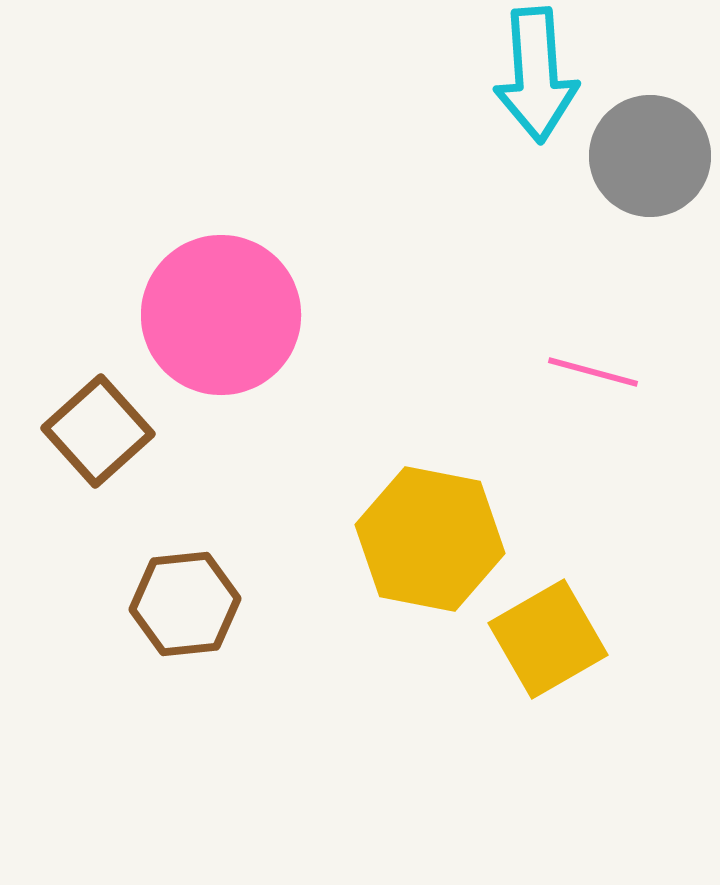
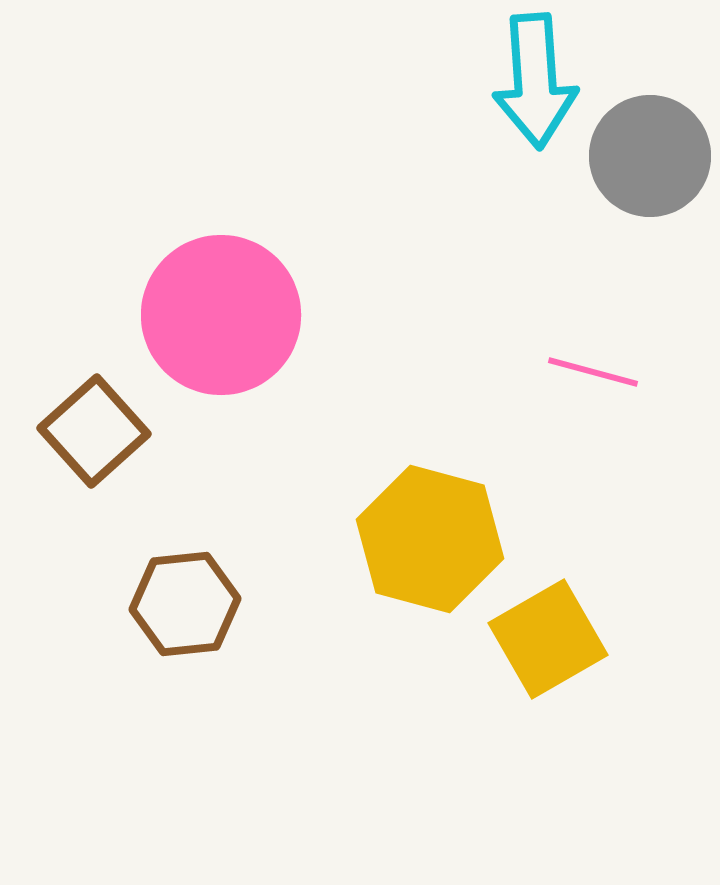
cyan arrow: moved 1 px left, 6 px down
brown square: moved 4 px left
yellow hexagon: rotated 4 degrees clockwise
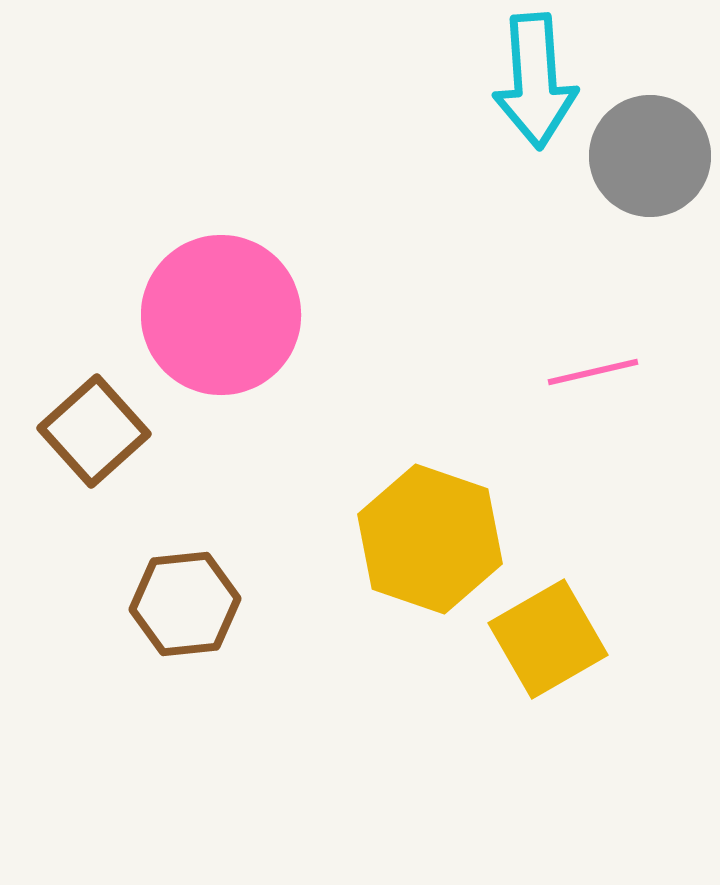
pink line: rotated 28 degrees counterclockwise
yellow hexagon: rotated 4 degrees clockwise
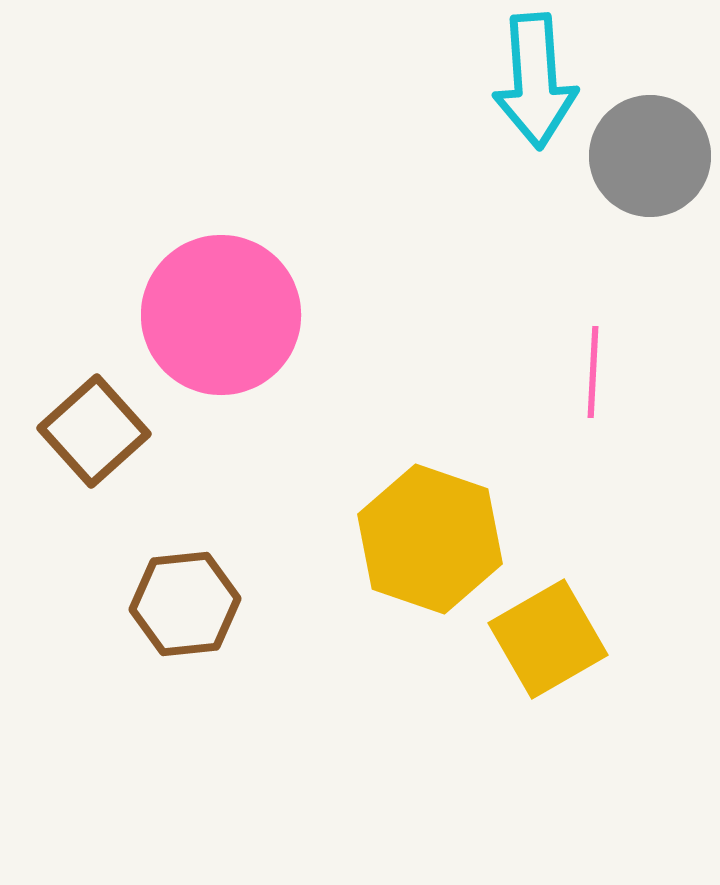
pink line: rotated 74 degrees counterclockwise
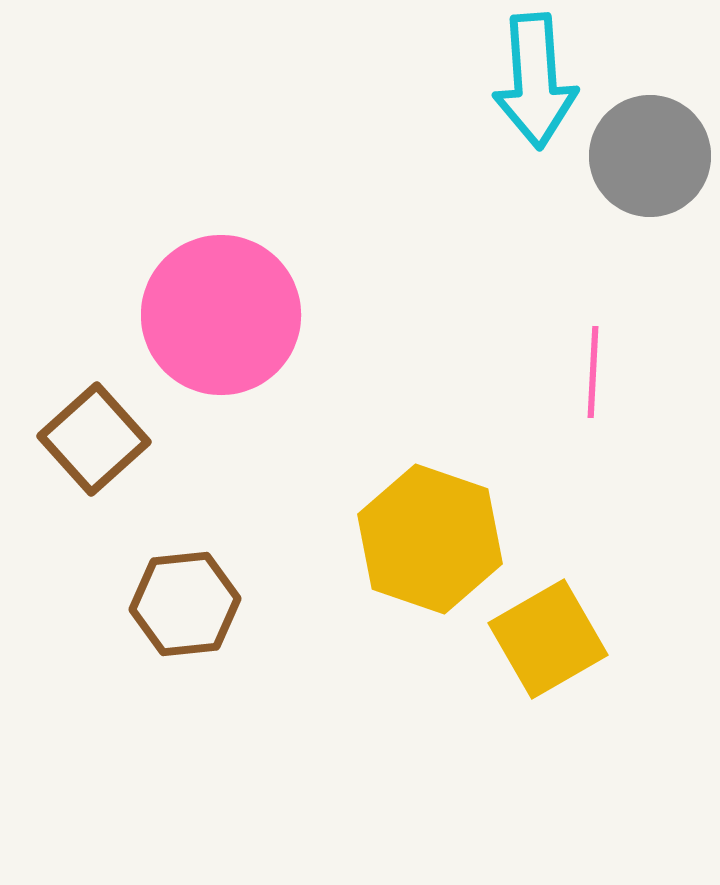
brown square: moved 8 px down
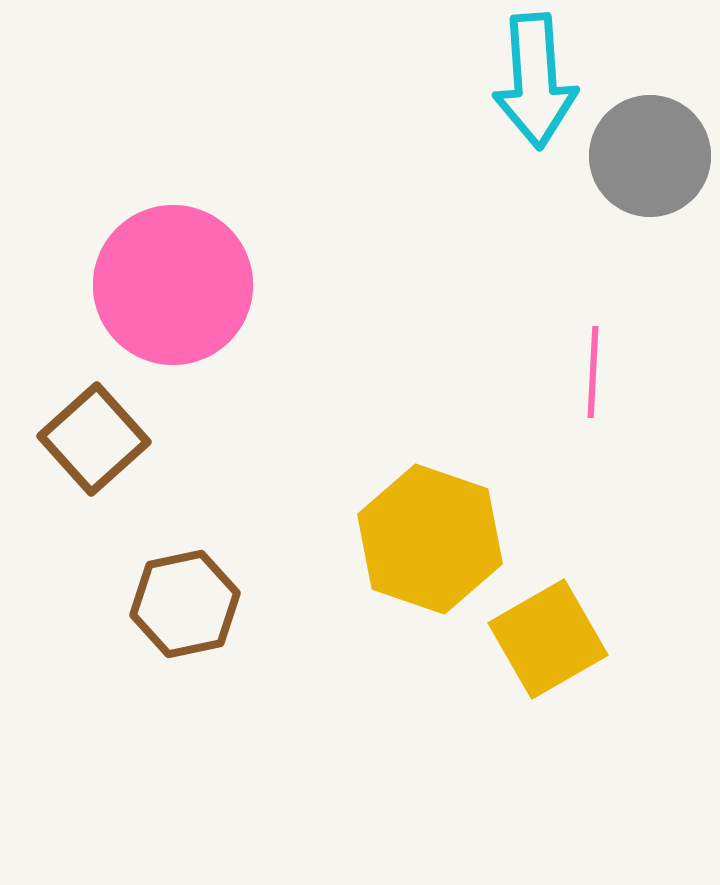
pink circle: moved 48 px left, 30 px up
brown hexagon: rotated 6 degrees counterclockwise
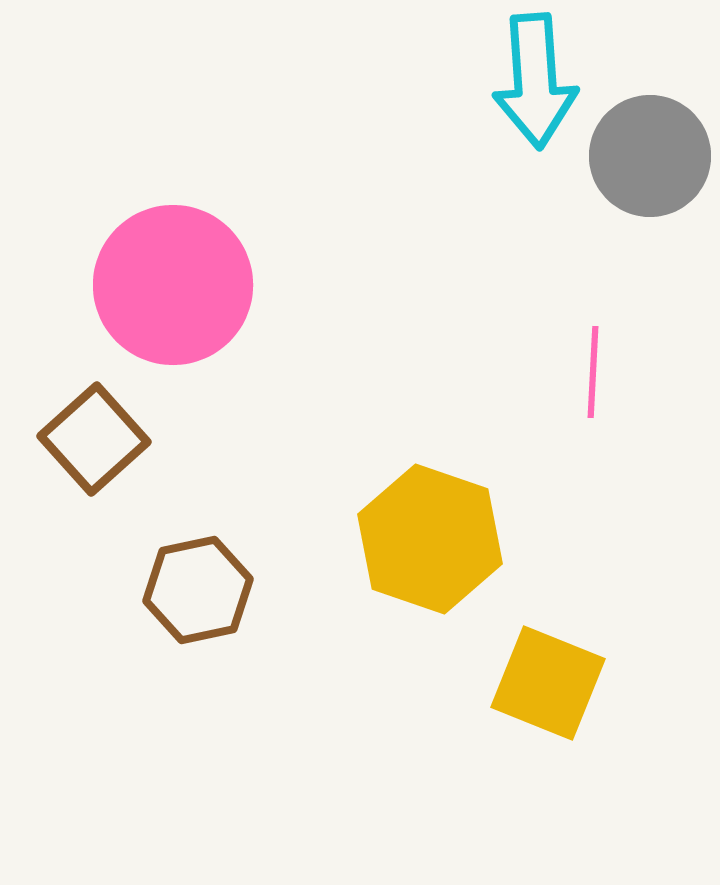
brown hexagon: moved 13 px right, 14 px up
yellow square: moved 44 px down; rotated 38 degrees counterclockwise
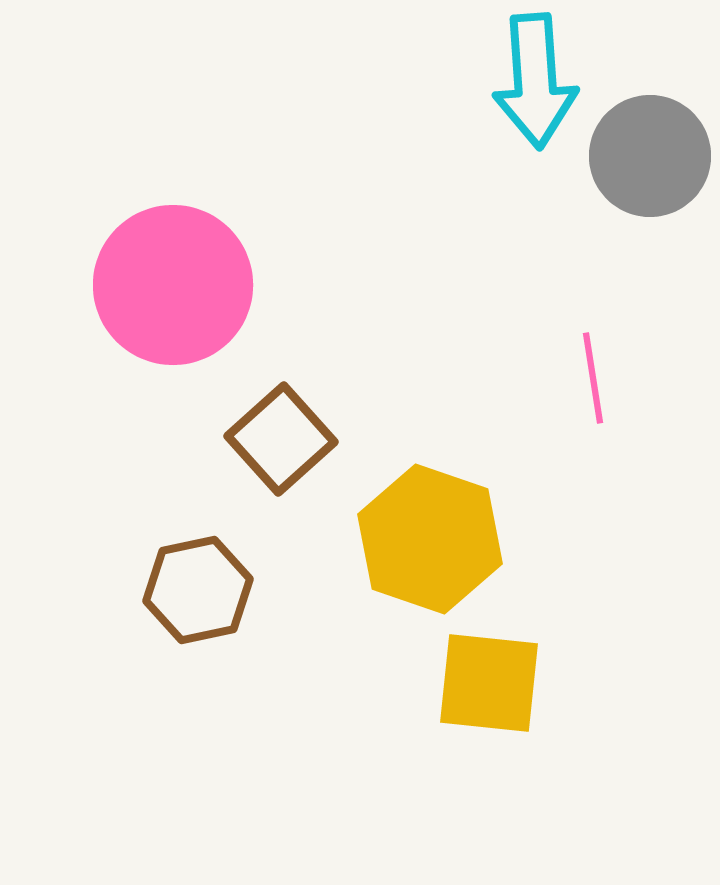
pink line: moved 6 px down; rotated 12 degrees counterclockwise
brown square: moved 187 px right
yellow square: moved 59 px left; rotated 16 degrees counterclockwise
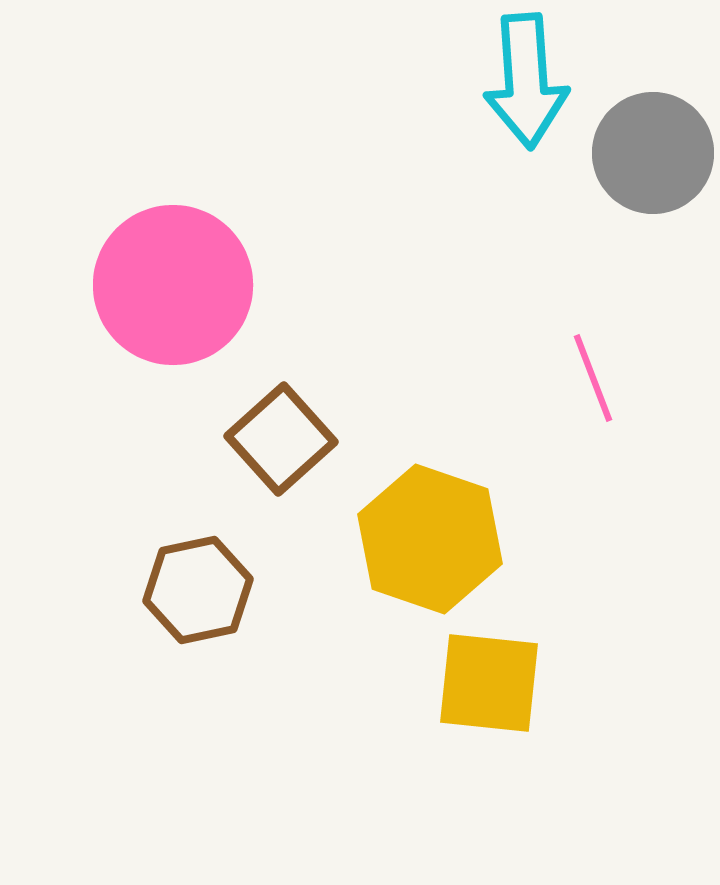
cyan arrow: moved 9 px left
gray circle: moved 3 px right, 3 px up
pink line: rotated 12 degrees counterclockwise
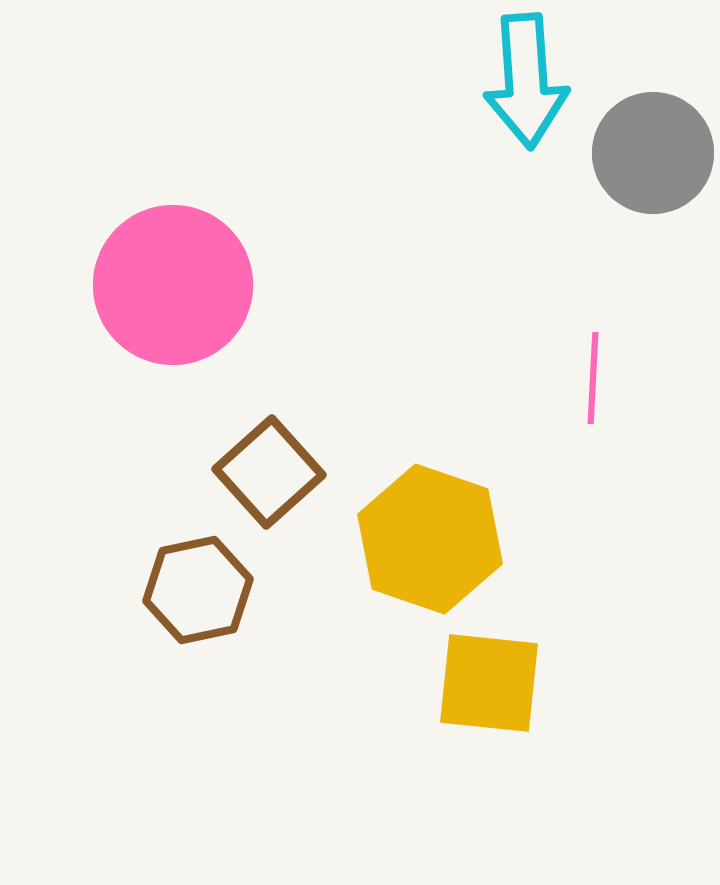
pink line: rotated 24 degrees clockwise
brown square: moved 12 px left, 33 px down
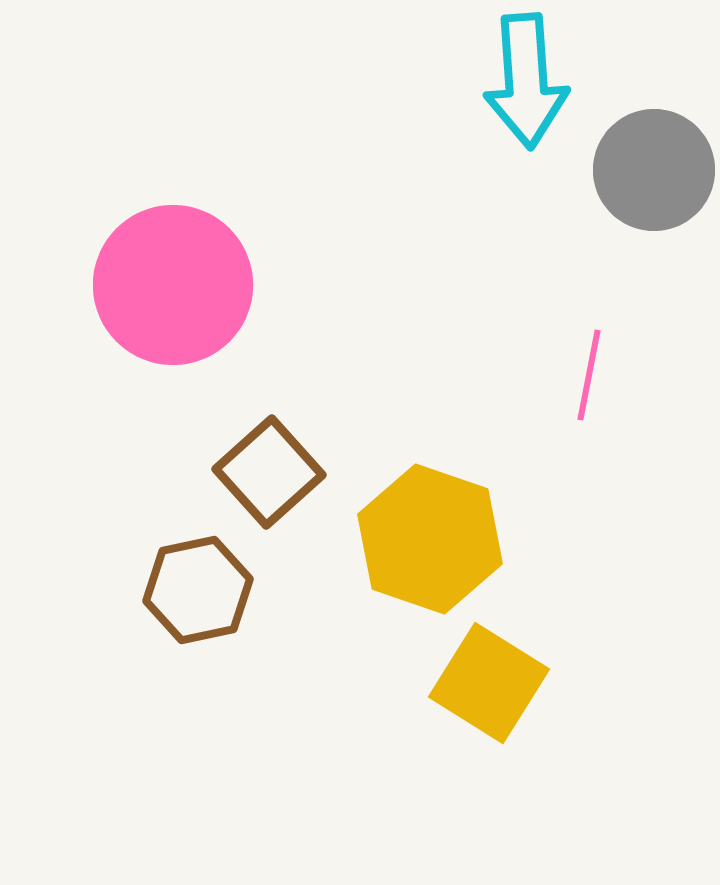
gray circle: moved 1 px right, 17 px down
pink line: moved 4 px left, 3 px up; rotated 8 degrees clockwise
yellow square: rotated 26 degrees clockwise
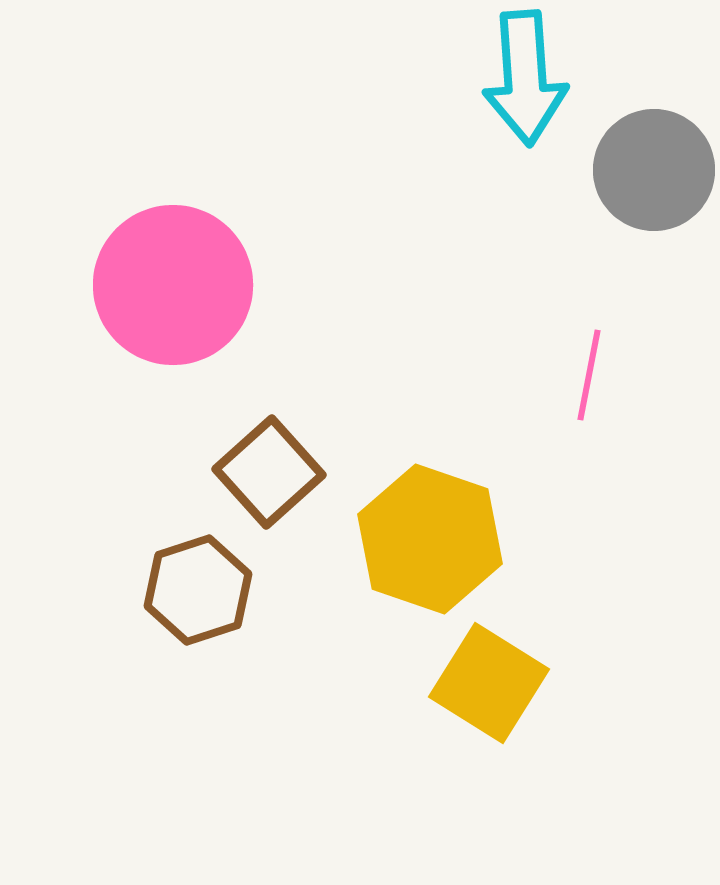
cyan arrow: moved 1 px left, 3 px up
brown hexagon: rotated 6 degrees counterclockwise
